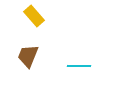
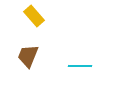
cyan line: moved 1 px right
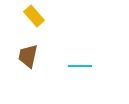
brown trapezoid: rotated 10 degrees counterclockwise
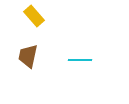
cyan line: moved 6 px up
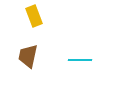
yellow rectangle: rotated 20 degrees clockwise
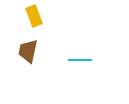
brown trapezoid: moved 5 px up
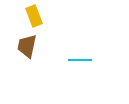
brown trapezoid: moved 1 px left, 5 px up
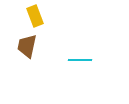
yellow rectangle: moved 1 px right
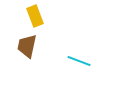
cyan line: moved 1 px left, 1 px down; rotated 20 degrees clockwise
